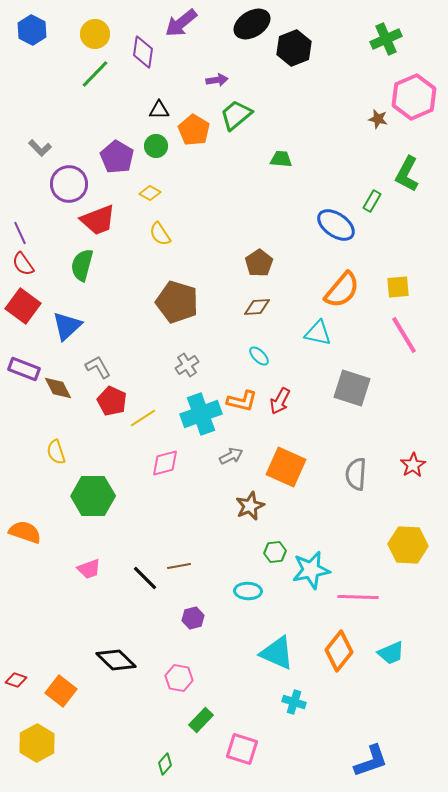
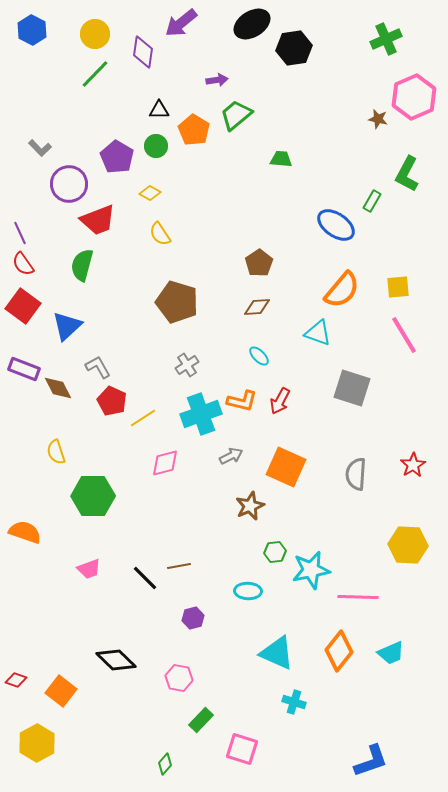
black hexagon at (294, 48): rotated 12 degrees clockwise
cyan triangle at (318, 333): rotated 8 degrees clockwise
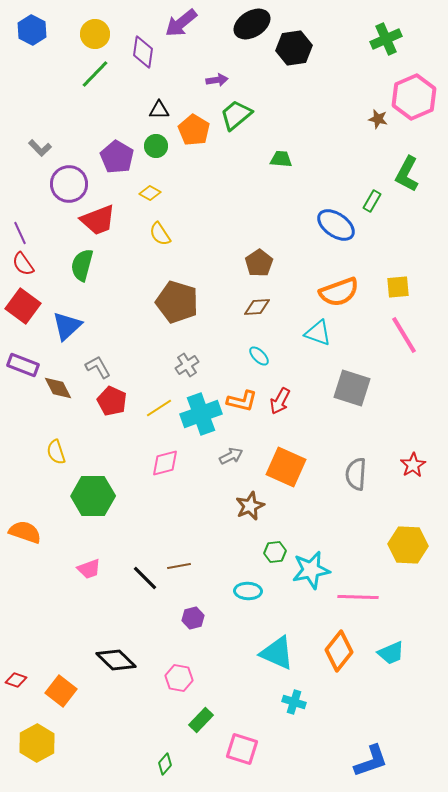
orange semicircle at (342, 290): moved 3 px left, 2 px down; rotated 30 degrees clockwise
purple rectangle at (24, 369): moved 1 px left, 4 px up
yellow line at (143, 418): moved 16 px right, 10 px up
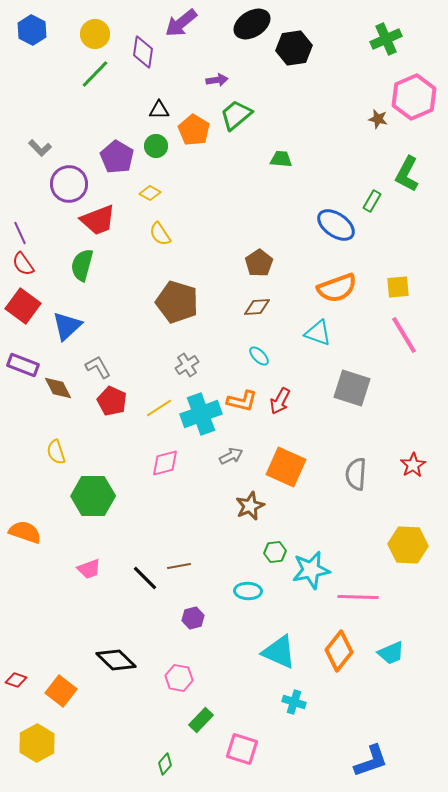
orange semicircle at (339, 292): moved 2 px left, 4 px up
cyan triangle at (277, 653): moved 2 px right, 1 px up
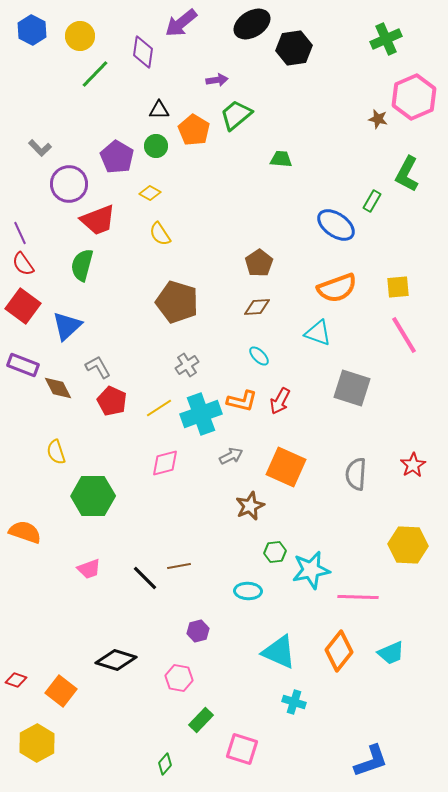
yellow circle at (95, 34): moved 15 px left, 2 px down
purple hexagon at (193, 618): moved 5 px right, 13 px down
black diamond at (116, 660): rotated 27 degrees counterclockwise
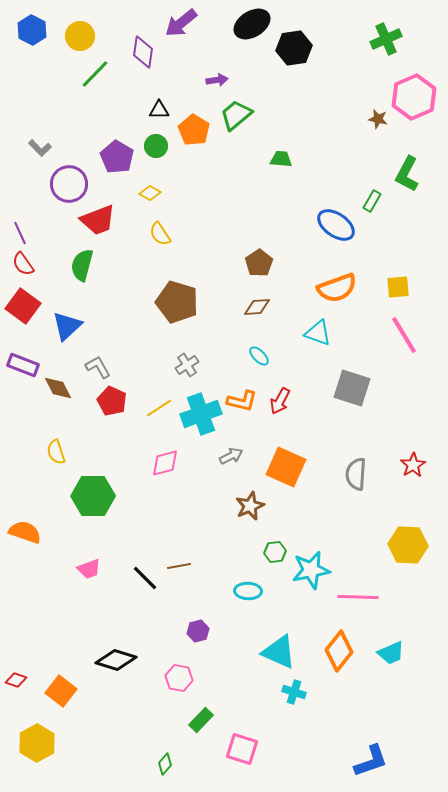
cyan cross at (294, 702): moved 10 px up
